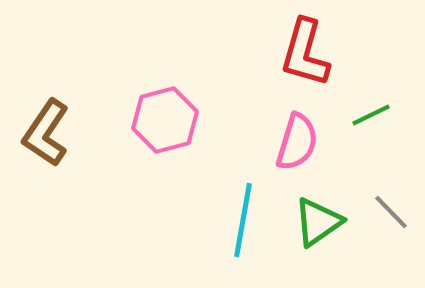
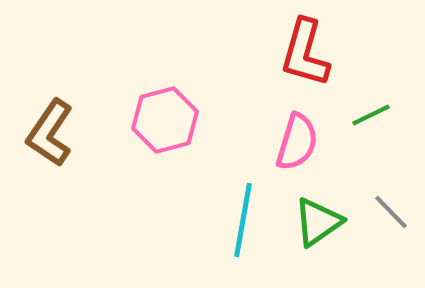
brown L-shape: moved 4 px right
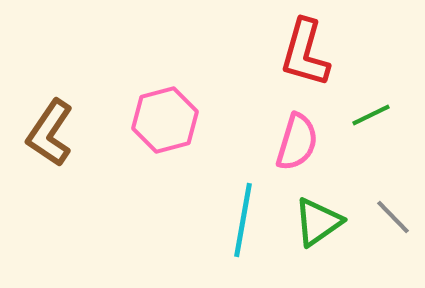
gray line: moved 2 px right, 5 px down
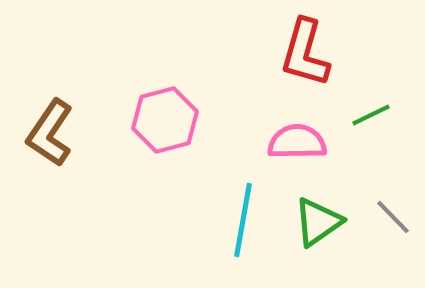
pink semicircle: rotated 108 degrees counterclockwise
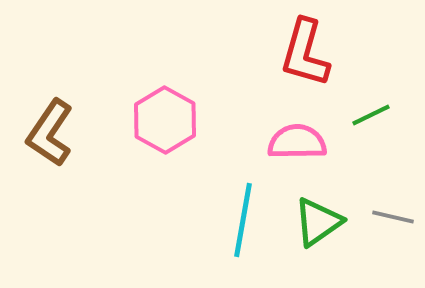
pink hexagon: rotated 16 degrees counterclockwise
gray line: rotated 33 degrees counterclockwise
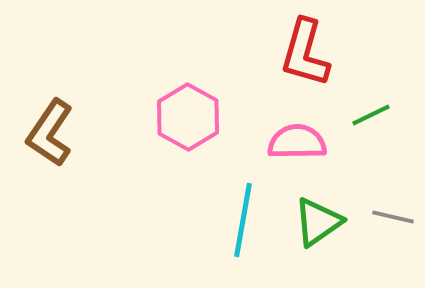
pink hexagon: moved 23 px right, 3 px up
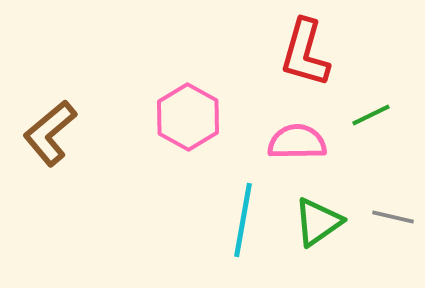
brown L-shape: rotated 16 degrees clockwise
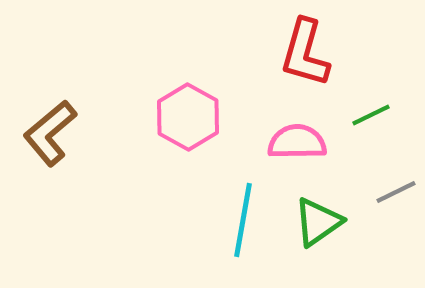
gray line: moved 3 px right, 25 px up; rotated 39 degrees counterclockwise
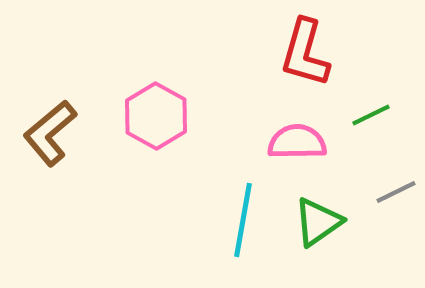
pink hexagon: moved 32 px left, 1 px up
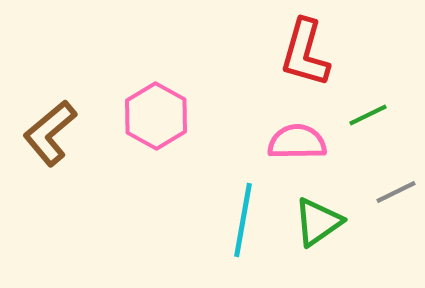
green line: moved 3 px left
